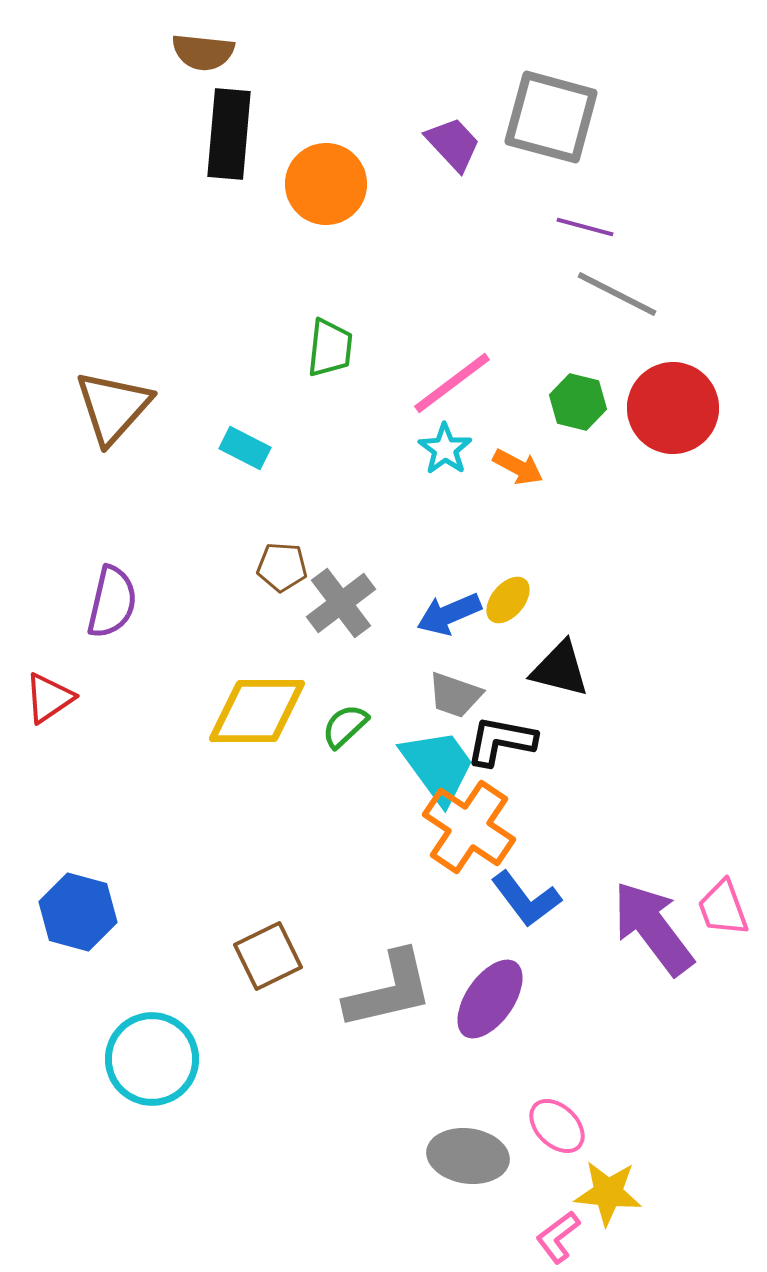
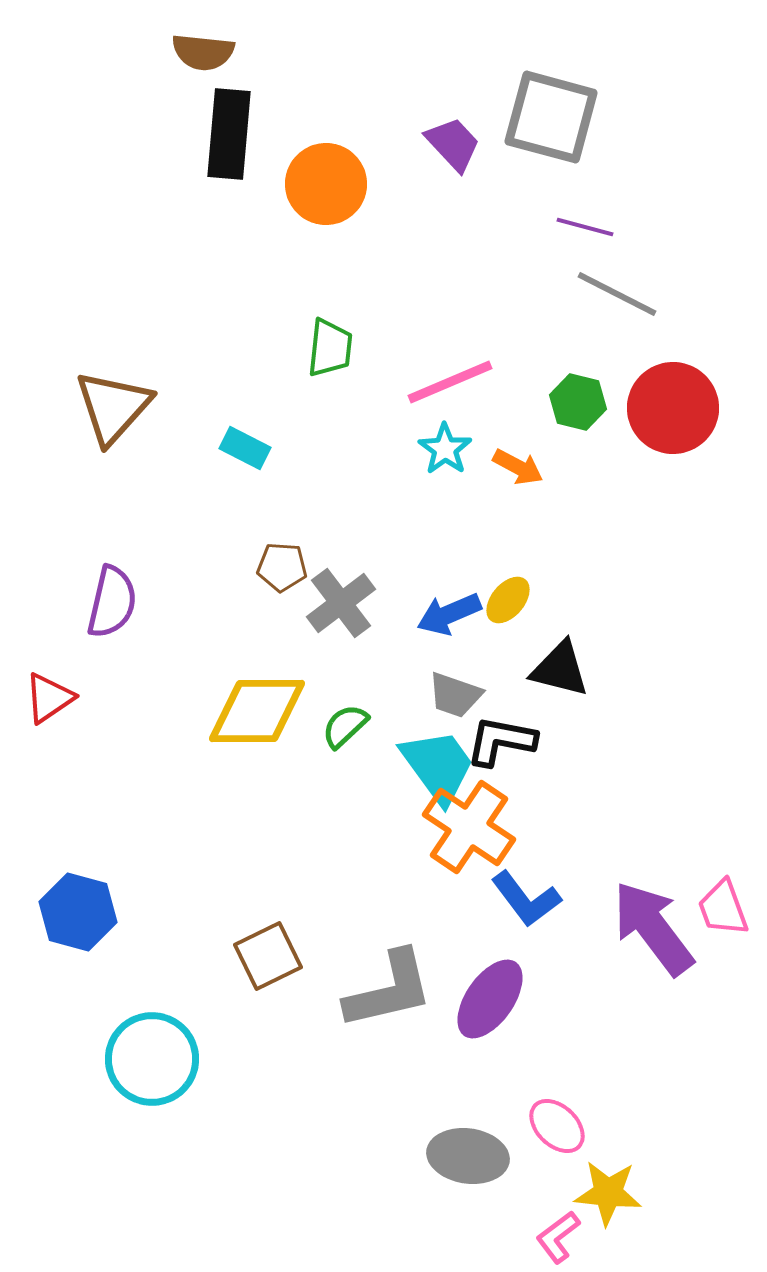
pink line: moved 2 px left, 1 px up; rotated 14 degrees clockwise
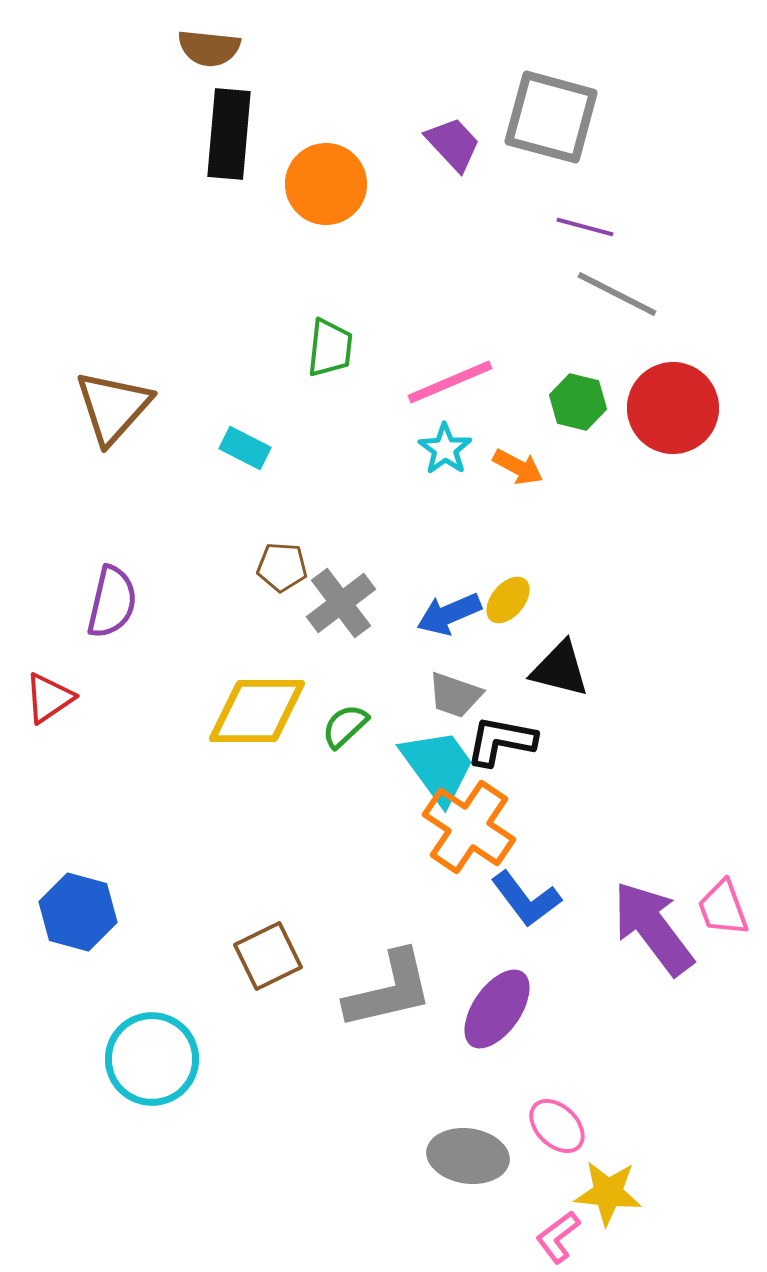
brown semicircle: moved 6 px right, 4 px up
purple ellipse: moved 7 px right, 10 px down
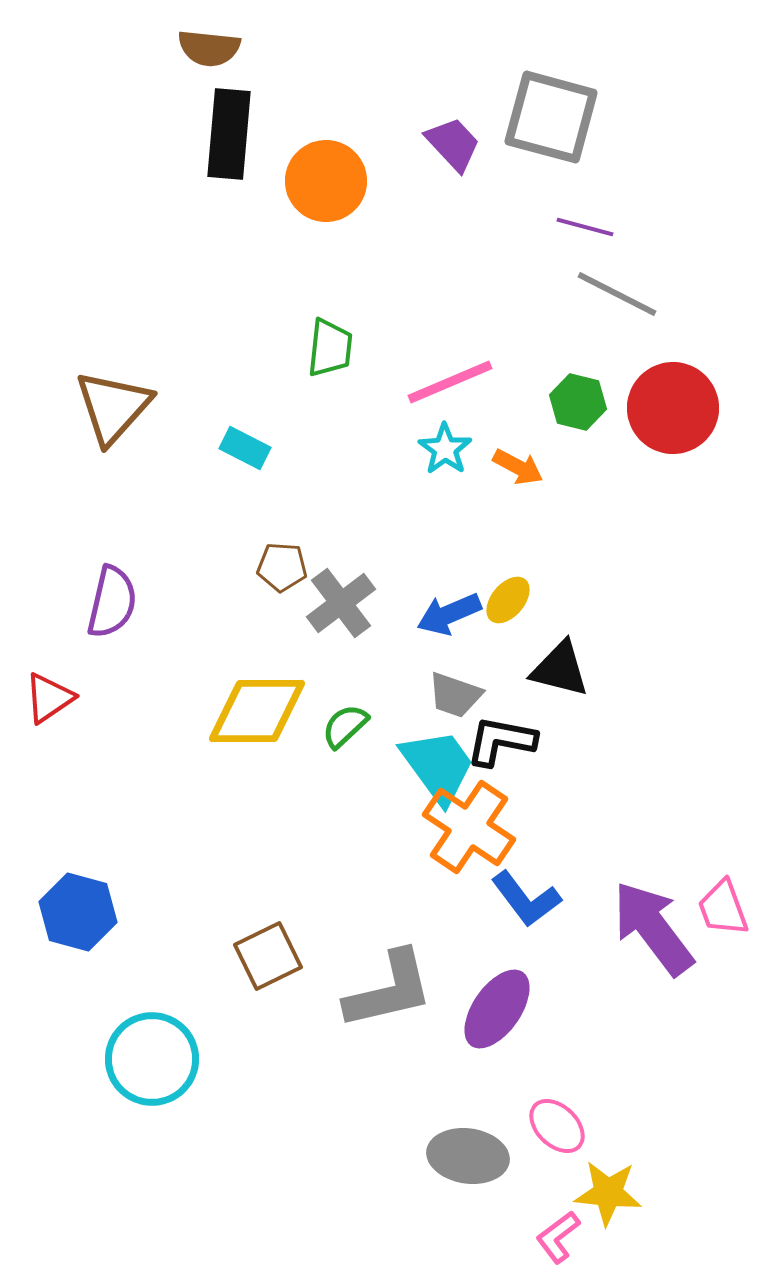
orange circle: moved 3 px up
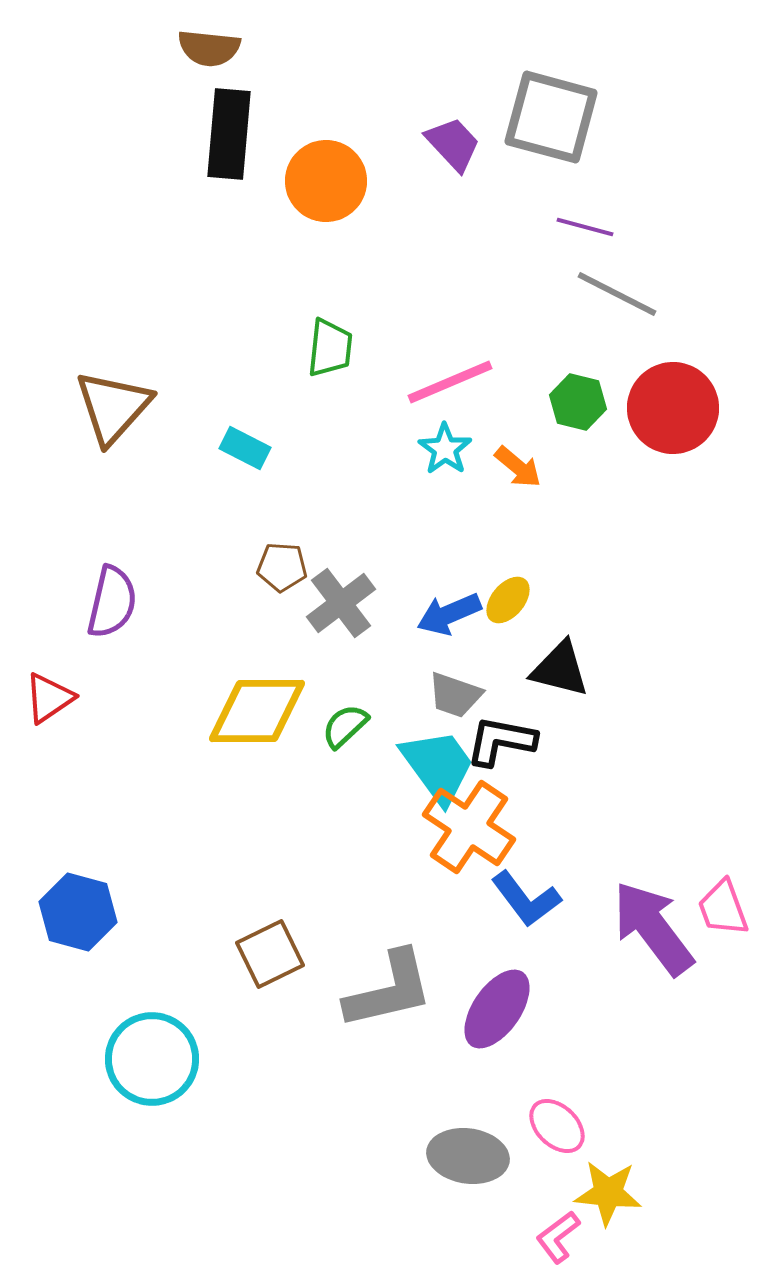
orange arrow: rotated 12 degrees clockwise
brown square: moved 2 px right, 2 px up
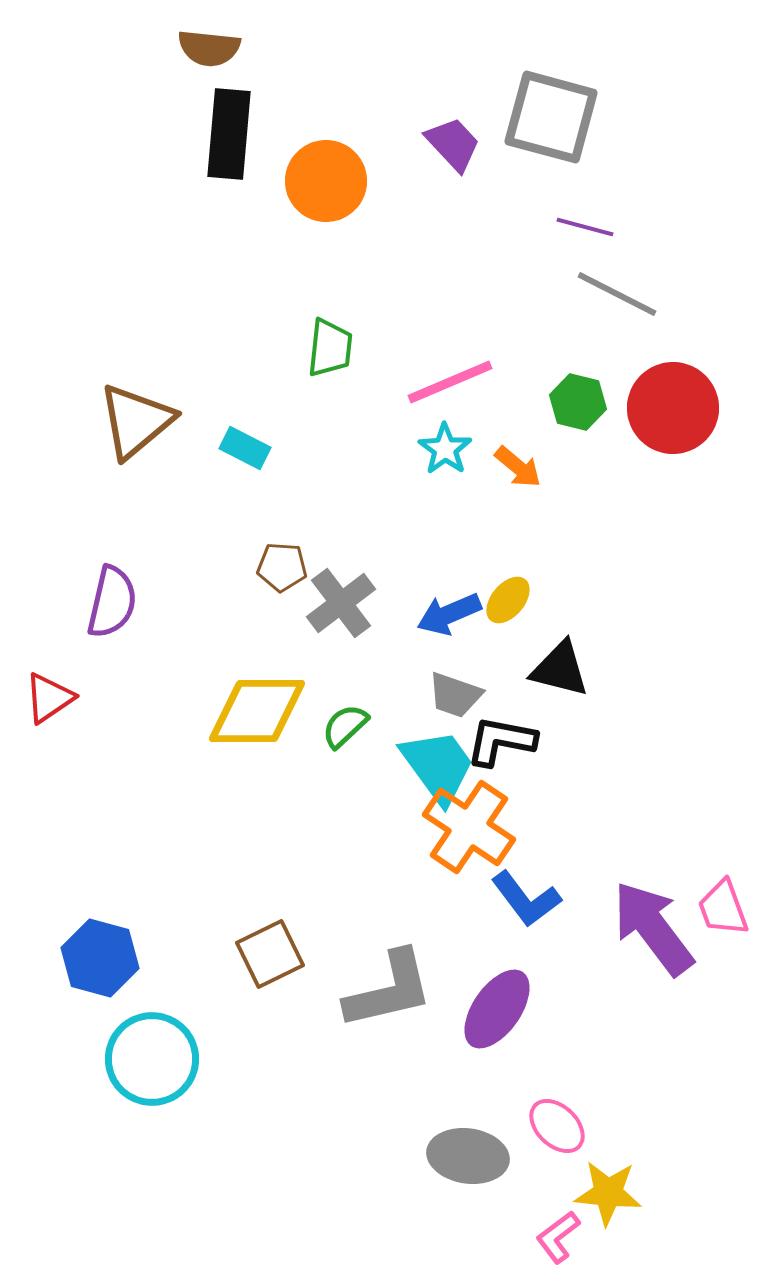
brown triangle: moved 23 px right, 14 px down; rotated 8 degrees clockwise
blue hexagon: moved 22 px right, 46 px down
